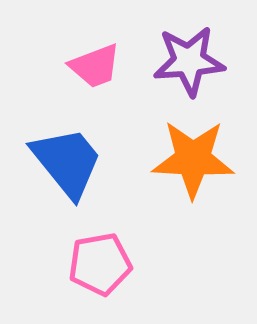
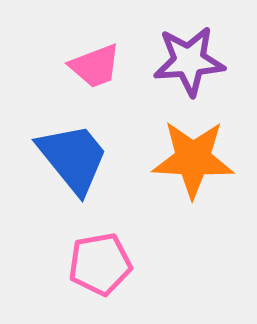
blue trapezoid: moved 6 px right, 4 px up
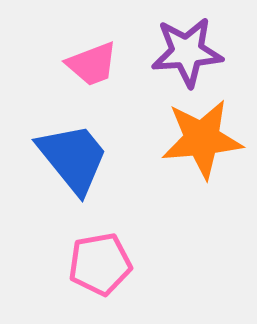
purple star: moved 2 px left, 9 px up
pink trapezoid: moved 3 px left, 2 px up
orange star: moved 9 px right, 20 px up; rotated 8 degrees counterclockwise
